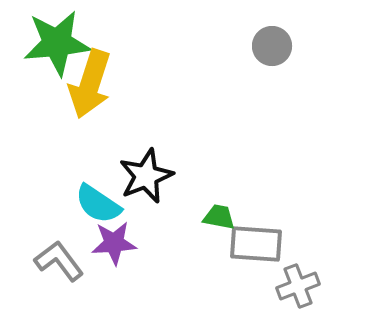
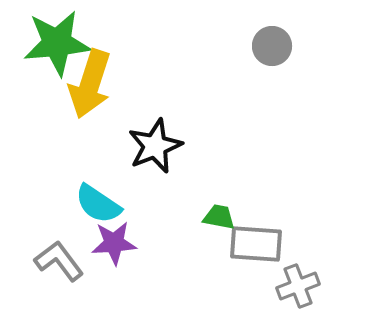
black star: moved 9 px right, 30 px up
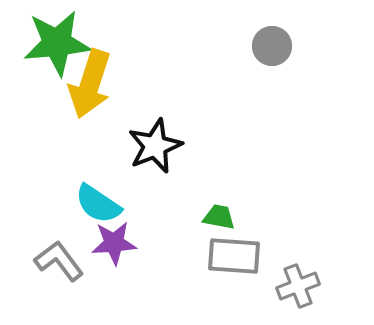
gray rectangle: moved 22 px left, 12 px down
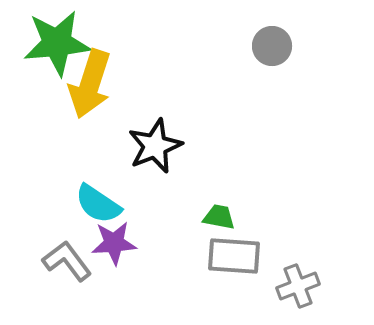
gray L-shape: moved 8 px right
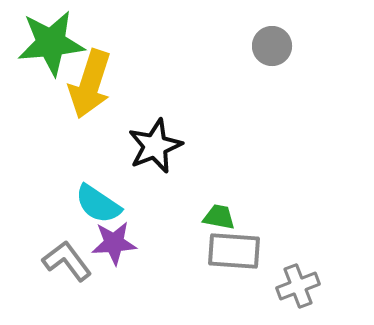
green star: moved 6 px left
gray rectangle: moved 5 px up
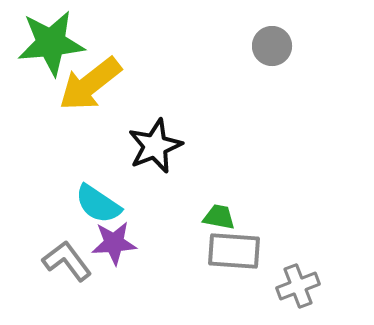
yellow arrow: rotated 34 degrees clockwise
